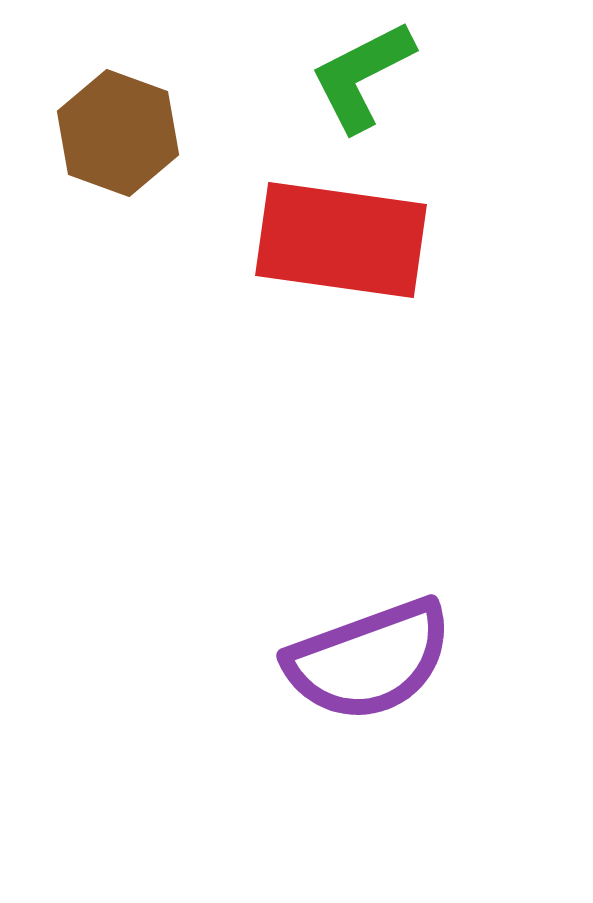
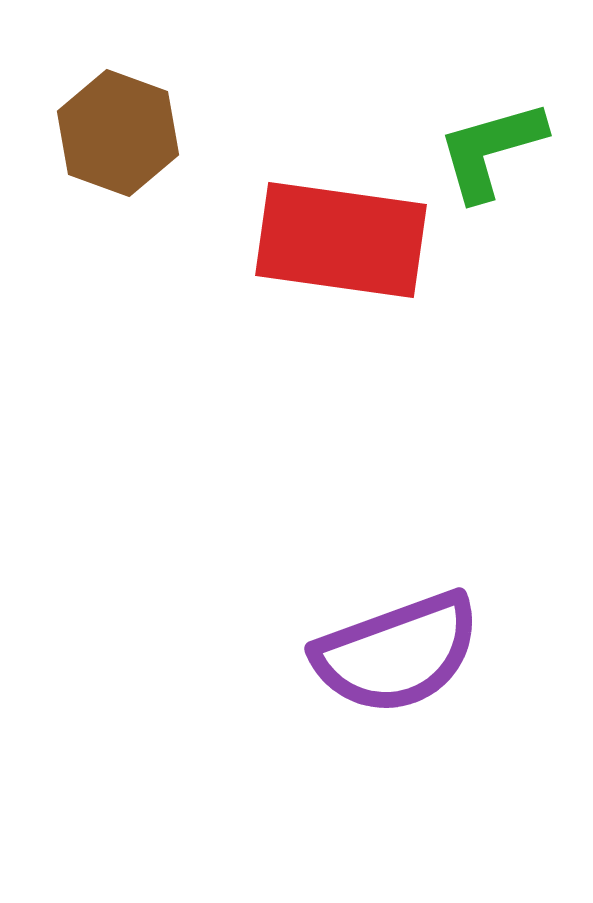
green L-shape: moved 129 px right, 74 px down; rotated 11 degrees clockwise
purple semicircle: moved 28 px right, 7 px up
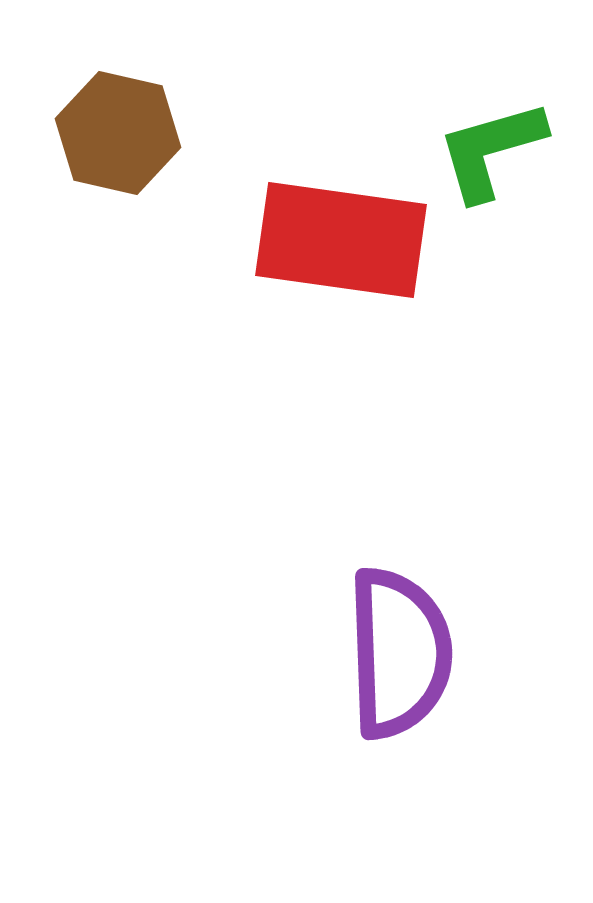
brown hexagon: rotated 7 degrees counterclockwise
purple semicircle: moved 2 px right; rotated 72 degrees counterclockwise
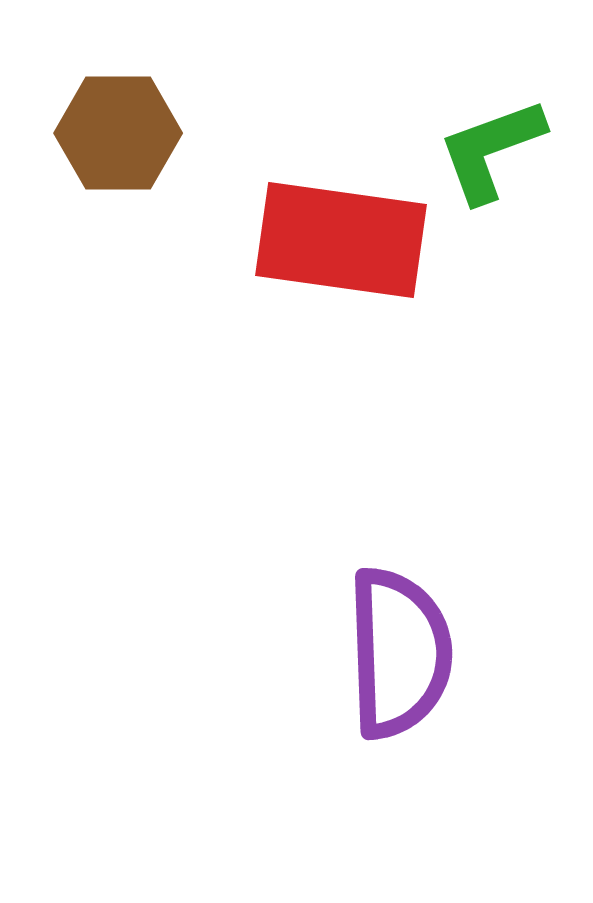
brown hexagon: rotated 13 degrees counterclockwise
green L-shape: rotated 4 degrees counterclockwise
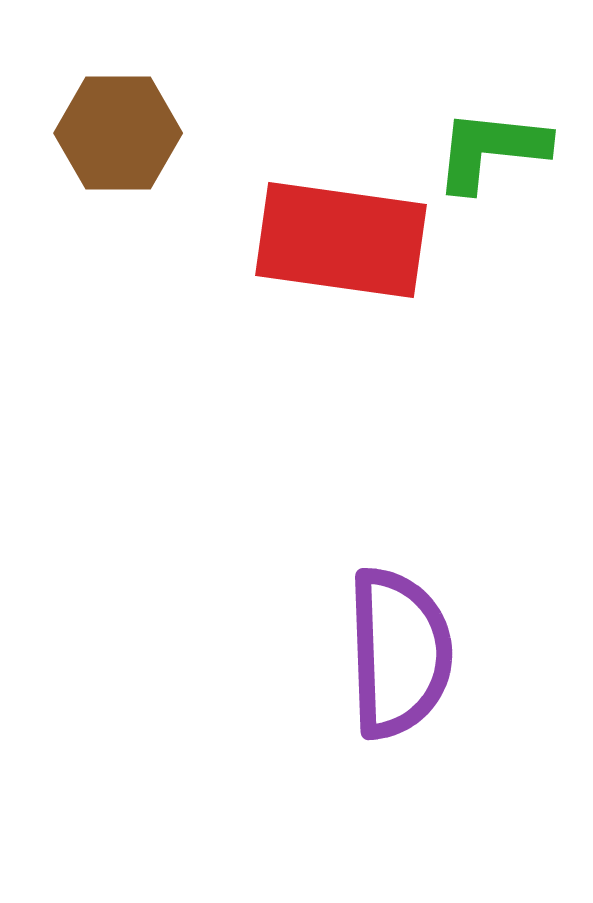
green L-shape: rotated 26 degrees clockwise
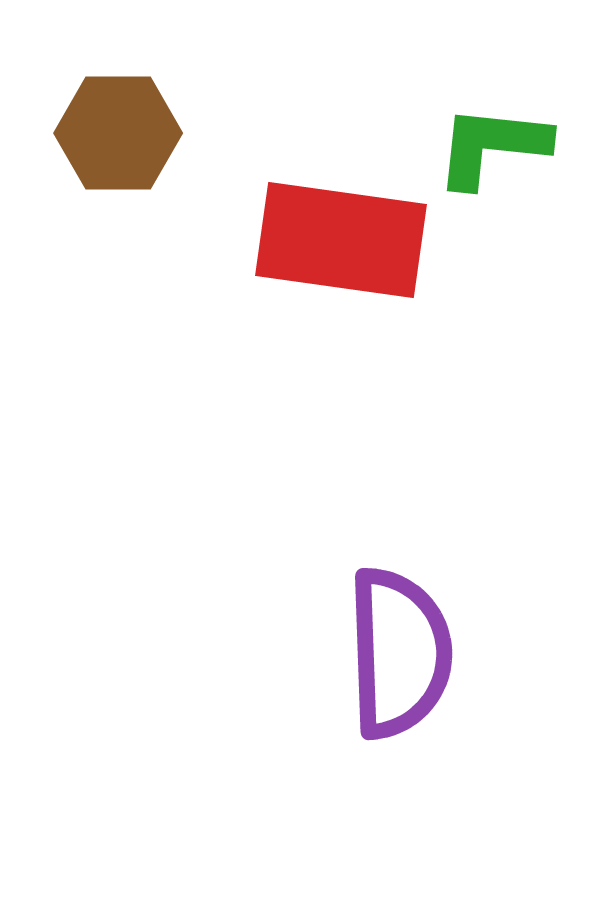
green L-shape: moved 1 px right, 4 px up
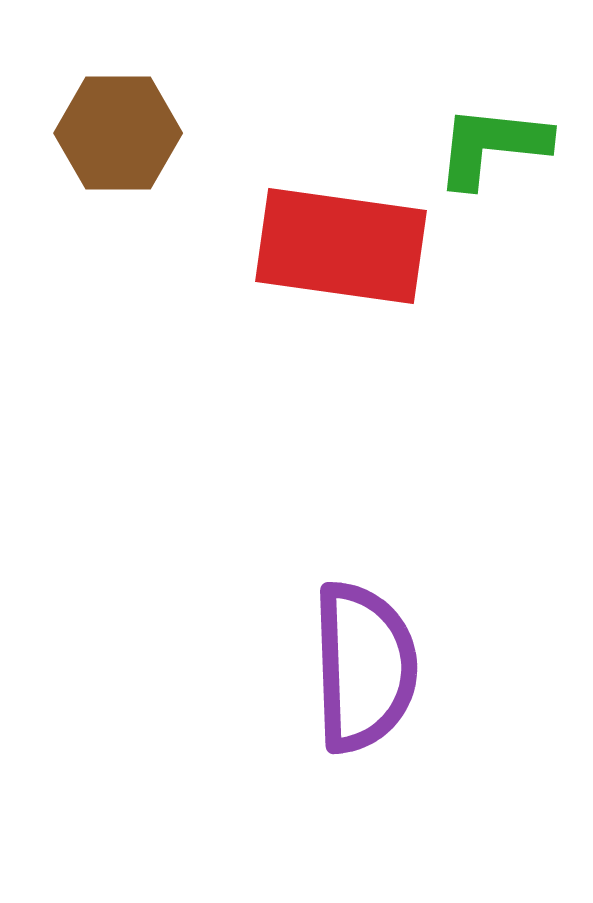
red rectangle: moved 6 px down
purple semicircle: moved 35 px left, 14 px down
